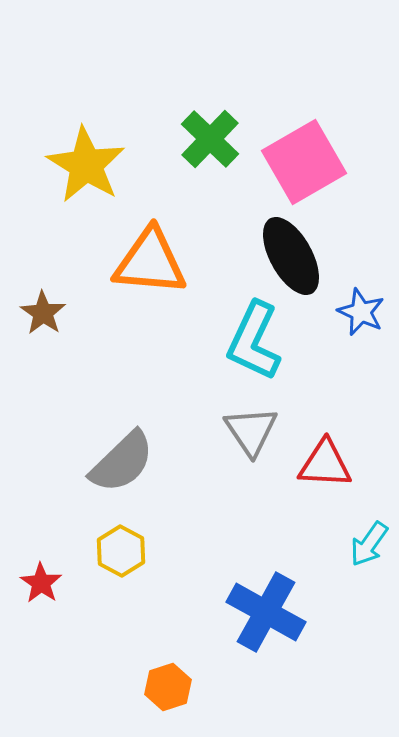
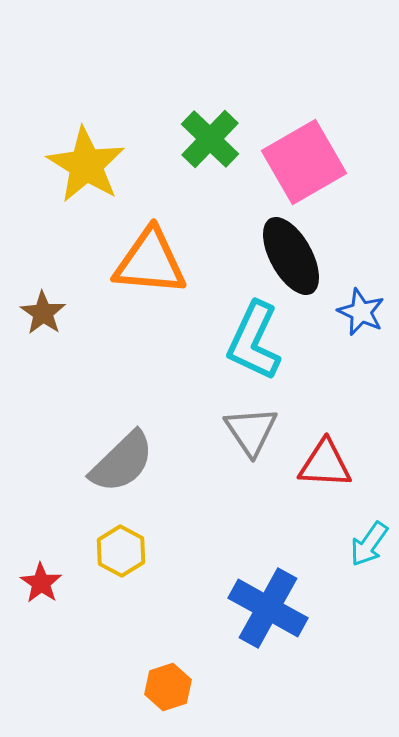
blue cross: moved 2 px right, 4 px up
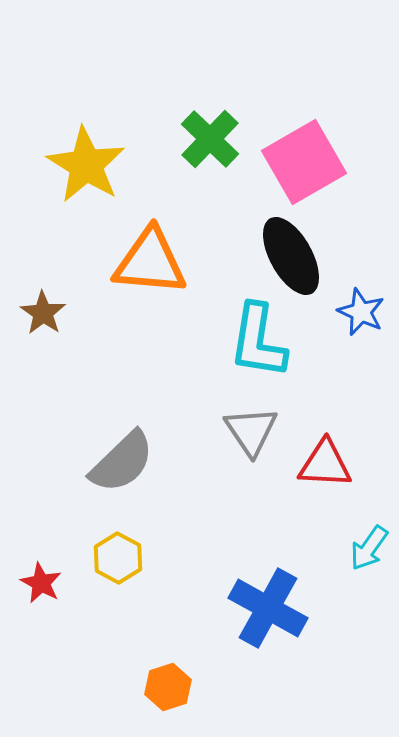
cyan L-shape: moved 4 px right; rotated 16 degrees counterclockwise
cyan arrow: moved 4 px down
yellow hexagon: moved 3 px left, 7 px down
red star: rotated 6 degrees counterclockwise
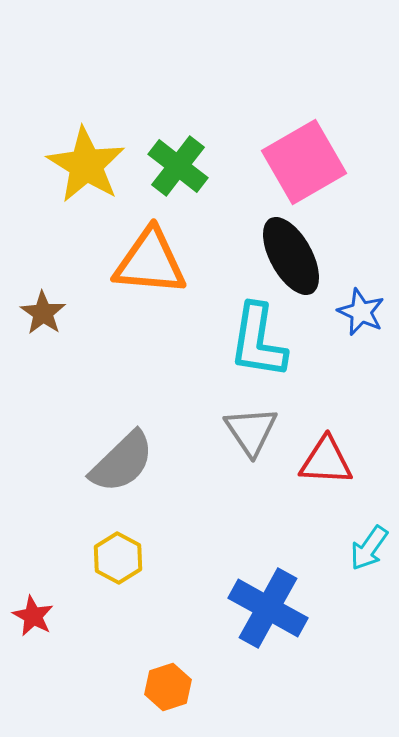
green cross: moved 32 px left, 27 px down; rotated 6 degrees counterclockwise
red triangle: moved 1 px right, 3 px up
red star: moved 8 px left, 33 px down
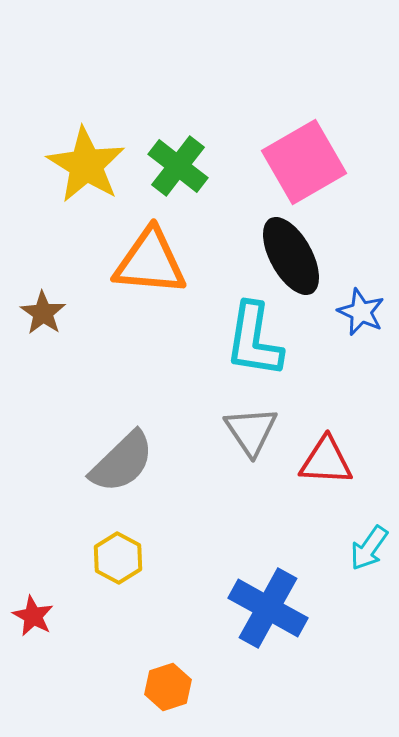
cyan L-shape: moved 4 px left, 1 px up
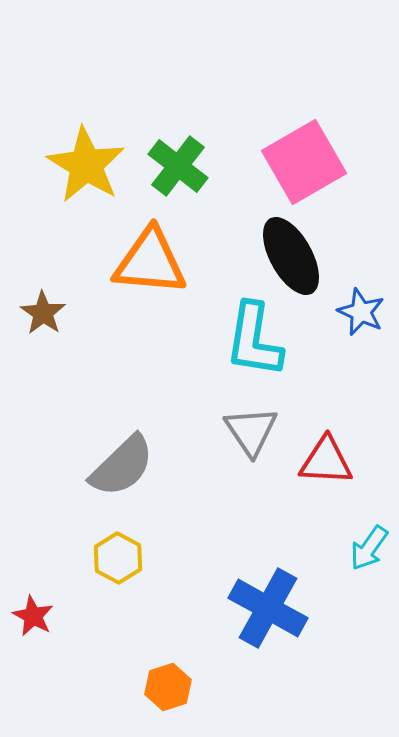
gray semicircle: moved 4 px down
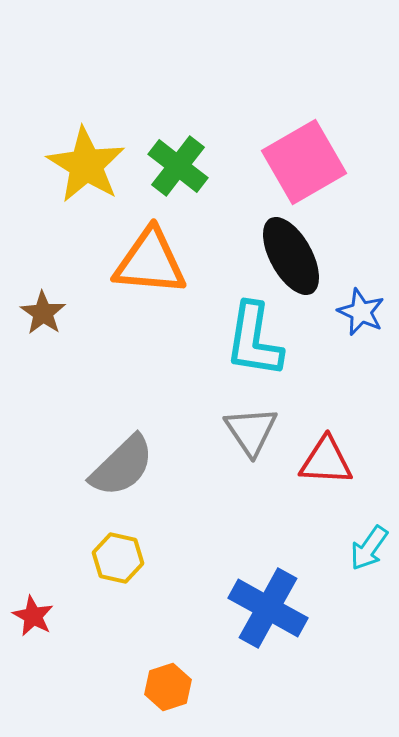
yellow hexagon: rotated 15 degrees counterclockwise
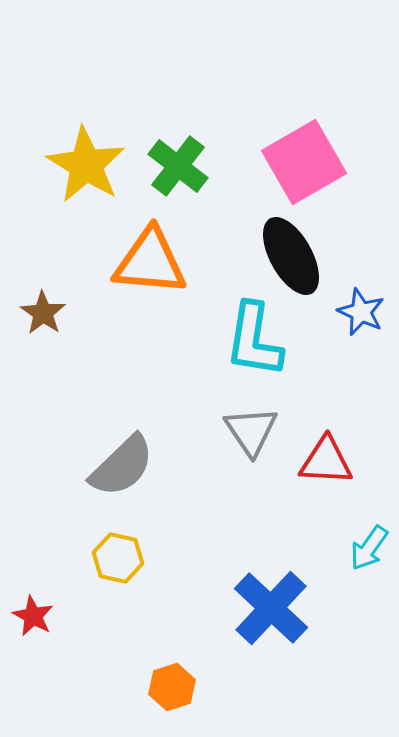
blue cross: moved 3 px right; rotated 14 degrees clockwise
orange hexagon: moved 4 px right
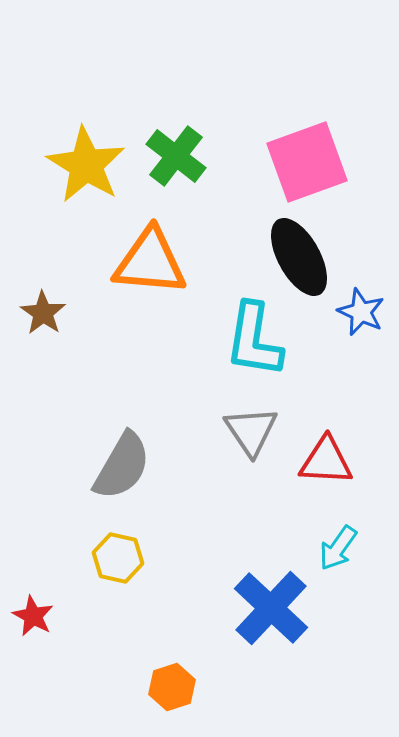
pink square: moved 3 px right; rotated 10 degrees clockwise
green cross: moved 2 px left, 10 px up
black ellipse: moved 8 px right, 1 px down
gray semicircle: rotated 16 degrees counterclockwise
cyan arrow: moved 31 px left
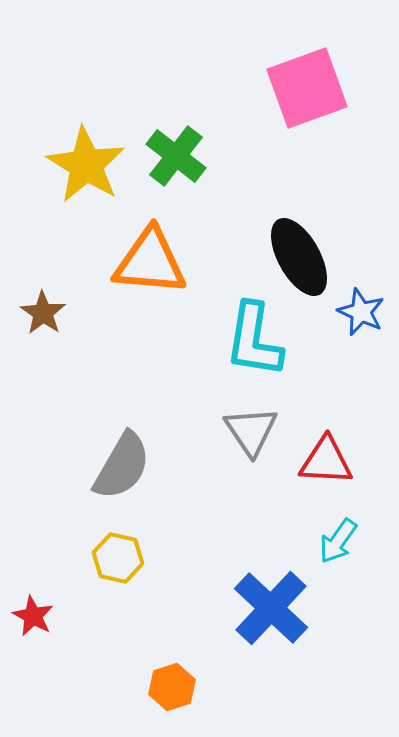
pink square: moved 74 px up
cyan arrow: moved 7 px up
